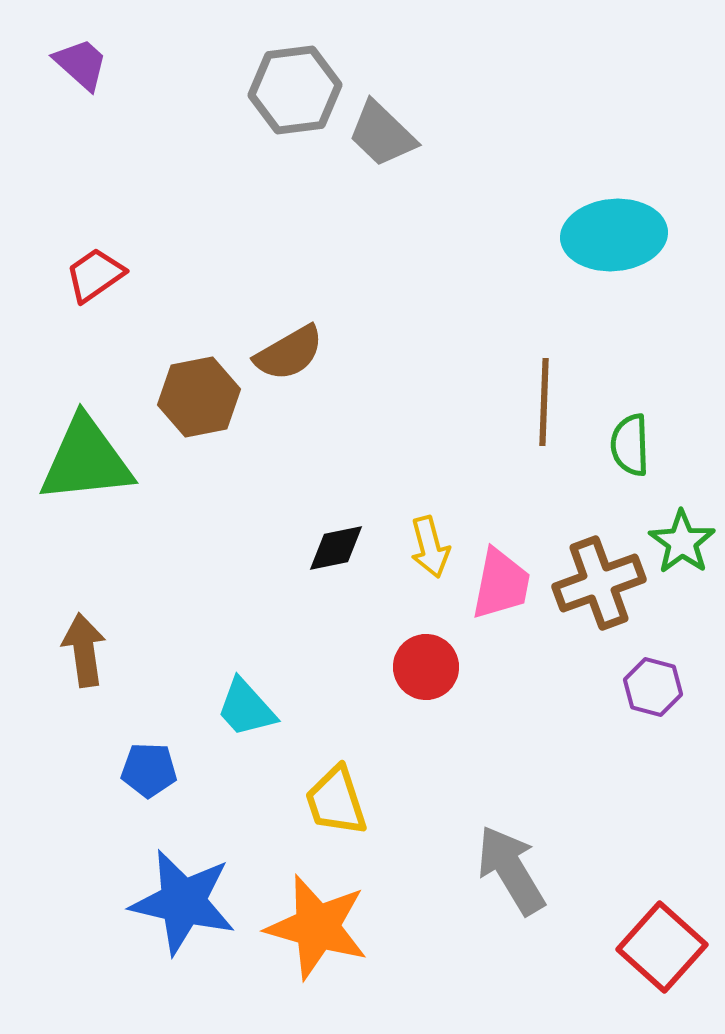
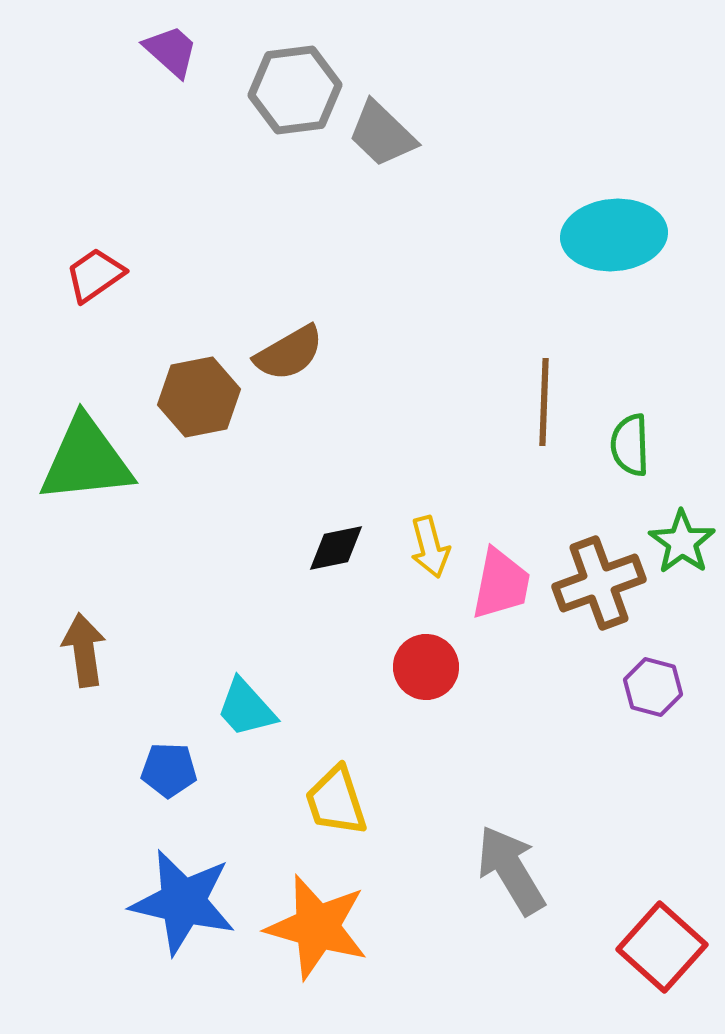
purple trapezoid: moved 90 px right, 13 px up
blue pentagon: moved 20 px right
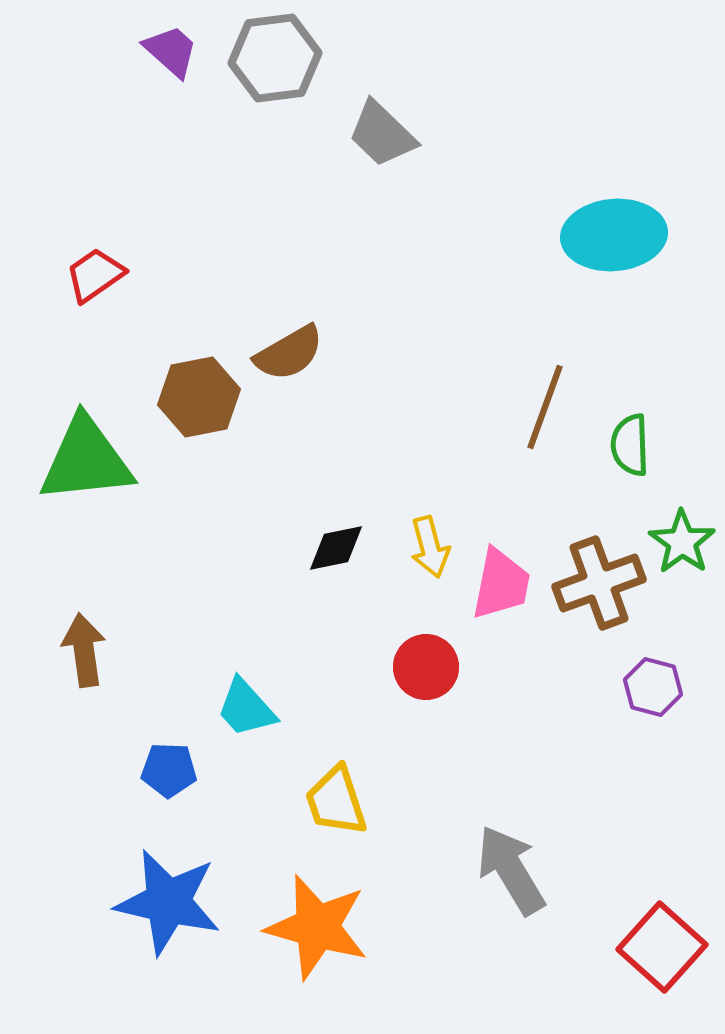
gray hexagon: moved 20 px left, 32 px up
brown line: moved 1 px right, 5 px down; rotated 18 degrees clockwise
blue star: moved 15 px left
